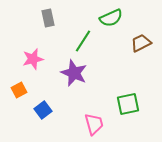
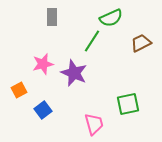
gray rectangle: moved 4 px right, 1 px up; rotated 12 degrees clockwise
green line: moved 9 px right
pink star: moved 10 px right, 5 px down
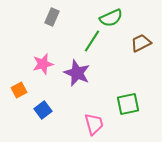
gray rectangle: rotated 24 degrees clockwise
purple star: moved 3 px right
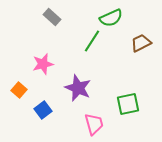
gray rectangle: rotated 72 degrees counterclockwise
purple star: moved 1 px right, 15 px down
orange square: rotated 21 degrees counterclockwise
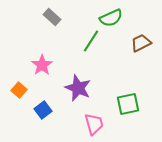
green line: moved 1 px left
pink star: moved 1 px left, 1 px down; rotated 20 degrees counterclockwise
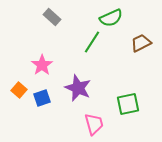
green line: moved 1 px right, 1 px down
blue square: moved 1 px left, 12 px up; rotated 18 degrees clockwise
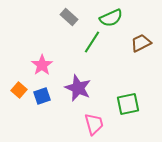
gray rectangle: moved 17 px right
blue square: moved 2 px up
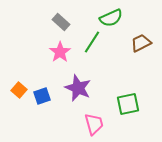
gray rectangle: moved 8 px left, 5 px down
pink star: moved 18 px right, 13 px up
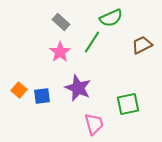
brown trapezoid: moved 1 px right, 2 px down
blue square: rotated 12 degrees clockwise
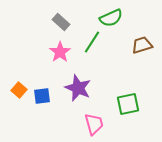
brown trapezoid: rotated 10 degrees clockwise
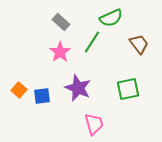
brown trapezoid: moved 3 px left, 1 px up; rotated 70 degrees clockwise
green square: moved 15 px up
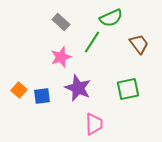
pink star: moved 1 px right, 5 px down; rotated 15 degrees clockwise
pink trapezoid: rotated 15 degrees clockwise
